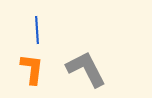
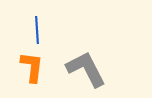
orange L-shape: moved 2 px up
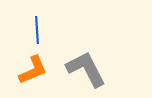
orange L-shape: moved 1 px right, 3 px down; rotated 60 degrees clockwise
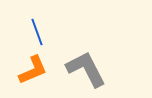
blue line: moved 2 px down; rotated 16 degrees counterclockwise
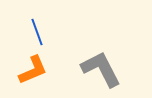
gray L-shape: moved 15 px right
